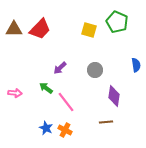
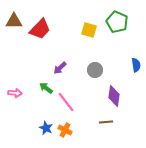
brown triangle: moved 8 px up
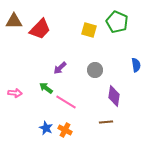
pink line: rotated 20 degrees counterclockwise
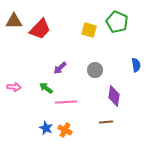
pink arrow: moved 1 px left, 6 px up
pink line: rotated 35 degrees counterclockwise
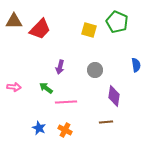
purple arrow: moved 1 px up; rotated 32 degrees counterclockwise
blue star: moved 7 px left
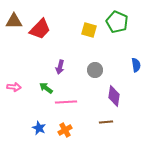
orange cross: rotated 32 degrees clockwise
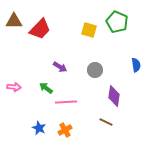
purple arrow: rotated 72 degrees counterclockwise
brown line: rotated 32 degrees clockwise
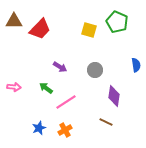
pink line: rotated 30 degrees counterclockwise
blue star: rotated 24 degrees clockwise
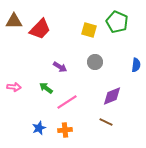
blue semicircle: rotated 16 degrees clockwise
gray circle: moved 8 px up
purple diamond: moved 2 px left; rotated 60 degrees clockwise
pink line: moved 1 px right
orange cross: rotated 24 degrees clockwise
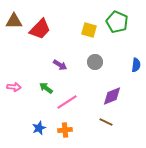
purple arrow: moved 2 px up
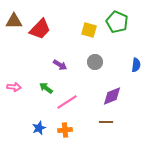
brown line: rotated 24 degrees counterclockwise
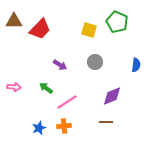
orange cross: moved 1 px left, 4 px up
